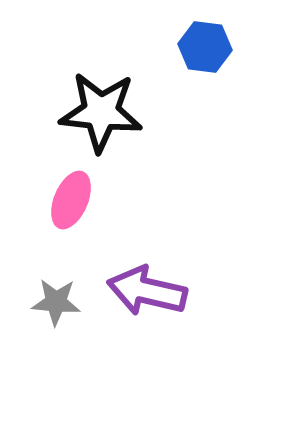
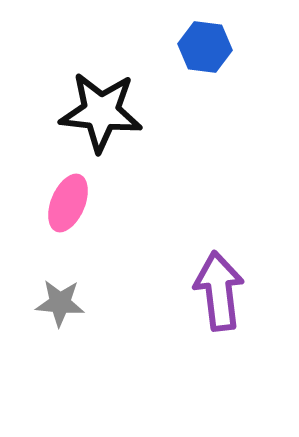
pink ellipse: moved 3 px left, 3 px down
purple arrow: moved 72 px right; rotated 70 degrees clockwise
gray star: moved 4 px right, 1 px down
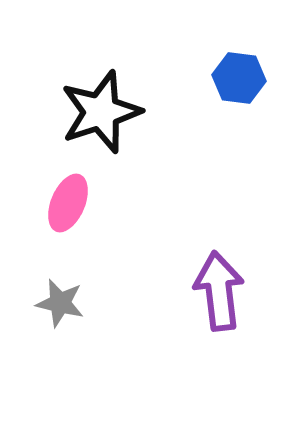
blue hexagon: moved 34 px right, 31 px down
black star: rotated 24 degrees counterclockwise
gray star: rotated 9 degrees clockwise
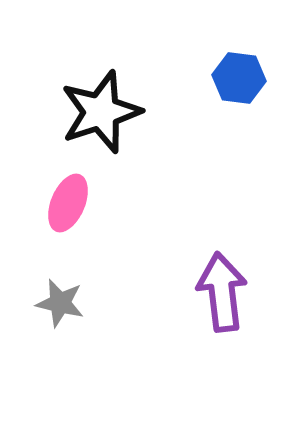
purple arrow: moved 3 px right, 1 px down
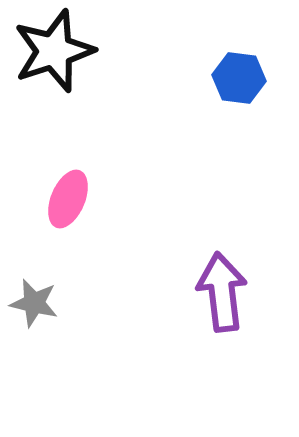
black star: moved 47 px left, 61 px up
pink ellipse: moved 4 px up
gray star: moved 26 px left
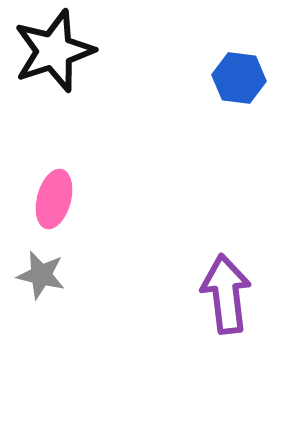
pink ellipse: moved 14 px left; rotated 8 degrees counterclockwise
purple arrow: moved 4 px right, 2 px down
gray star: moved 7 px right, 28 px up
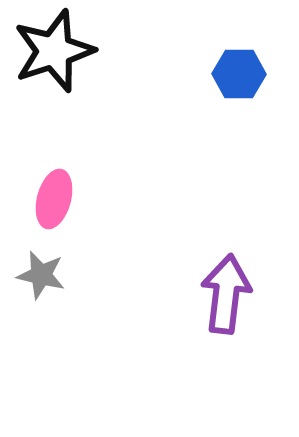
blue hexagon: moved 4 px up; rotated 6 degrees counterclockwise
purple arrow: rotated 14 degrees clockwise
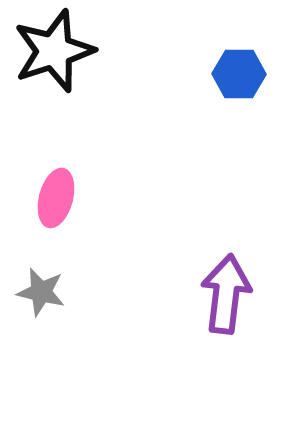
pink ellipse: moved 2 px right, 1 px up
gray star: moved 17 px down
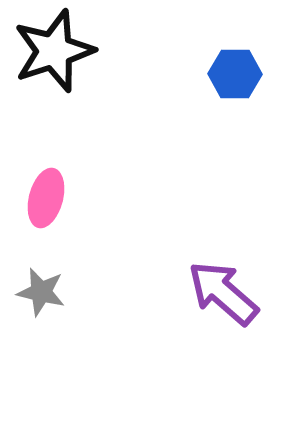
blue hexagon: moved 4 px left
pink ellipse: moved 10 px left
purple arrow: moved 3 px left, 1 px up; rotated 56 degrees counterclockwise
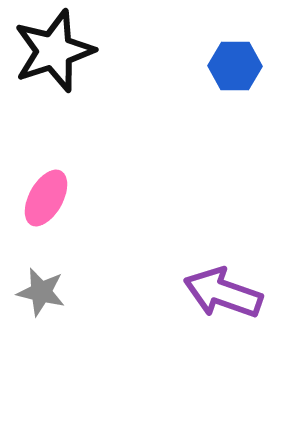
blue hexagon: moved 8 px up
pink ellipse: rotated 14 degrees clockwise
purple arrow: rotated 22 degrees counterclockwise
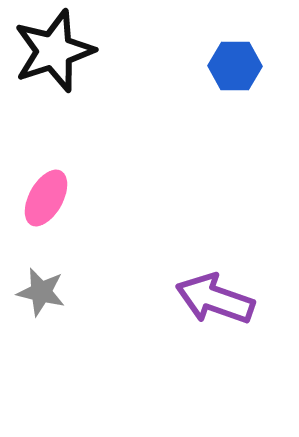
purple arrow: moved 8 px left, 6 px down
